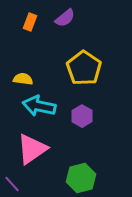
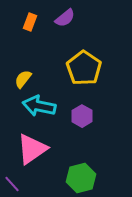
yellow semicircle: rotated 60 degrees counterclockwise
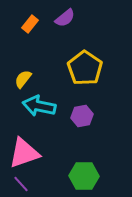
orange rectangle: moved 2 px down; rotated 18 degrees clockwise
yellow pentagon: moved 1 px right
purple hexagon: rotated 20 degrees clockwise
pink triangle: moved 8 px left, 4 px down; rotated 16 degrees clockwise
green hexagon: moved 3 px right, 2 px up; rotated 16 degrees clockwise
purple line: moved 9 px right
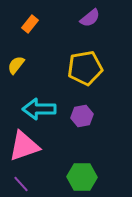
purple semicircle: moved 25 px right
yellow pentagon: rotated 28 degrees clockwise
yellow semicircle: moved 7 px left, 14 px up
cyan arrow: moved 3 px down; rotated 12 degrees counterclockwise
pink triangle: moved 7 px up
green hexagon: moved 2 px left, 1 px down
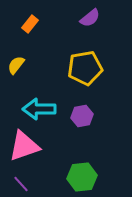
green hexagon: rotated 8 degrees counterclockwise
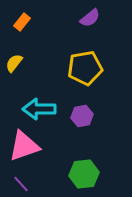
orange rectangle: moved 8 px left, 2 px up
yellow semicircle: moved 2 px left, 2 px up
green hexagon: moved 2 px right, 3 px up
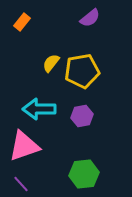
yellow semicircle: moved 37 px right
yellow pentagon: moved 3 px left, 3 px down
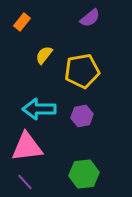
yellow semicircle: moved 7 px left, 8 px up
pink triangle: moved 3 px right, 1 px down; rotated 12 degrees clockwise
purple line: moved 4 px right, 2 px up
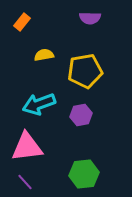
purple semicircle: rotated 40 degrees clockwise
yellow semicircle: rotated 42 degrees clockwise
yellow pentagon: moved 3 px right
cyan arrow: moved 5 px up; rotated 20 degrees counterclockwise
purple hexagon: moved 1 px left, 1 px up
